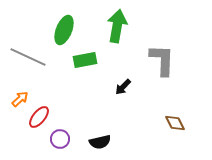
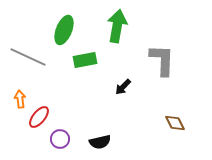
orange arrow: rotated 54 degrees counterclockwise
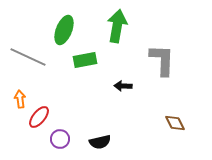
black arrow: moved 1 px up; rotated 48 degrees clockwise
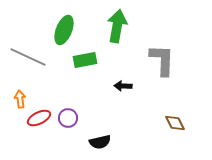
red ellipse: moved 1 px down; rotated 25 degrees clockwise
purple circle: moved 8 px right, 21 px up
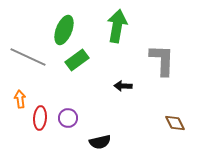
green rectangle: moved 8 px left; rotated 25 degrees counterclockwise
red ellipse: moved 1 px right; rotated 60 degrees counterclockwise
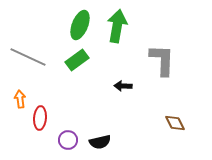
green ellipse: moved 16 px right, 5 px up
purple circle: moved 22 px down
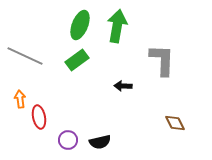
gray line: moved 3 px left, 1 px up
red ellipse: moved 1 px left, 1 px up; rotated 15 degrees counterclockwise
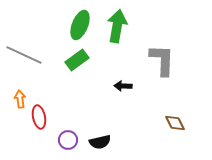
gray line: moved 1 px left, 1 px up
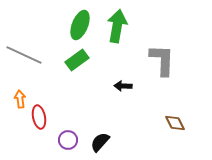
black semicircle: rotated 145 degrees clockwise
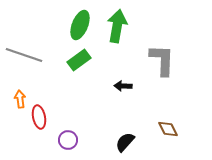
gray line: rotated 6 degrees counterclockwise
green rectangle: moved 2 px right
brown diamond: moved 7 px left, 6 px down
black semicircle: moved 25 px right
